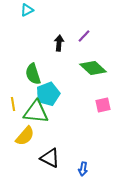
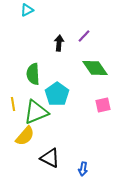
green diamond: moved 2 px right; rotated 12 degrees clockwise
green semicircle: rotated 15 degrees clockwise
cyan pentagon: moved 9 px right; rotated 15 degrees counterclockwise
green triangle: rotated 28 degrees counterclockwise
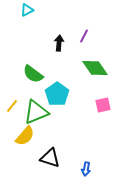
purple line: rotated 16 degrees counterclockwise
green semicircle: rotated 50 degrees counterclockwise
yellow line: moved 1 px left, 2 px down; rotated 48 degrees clockwise
black triangle: rotated 10 degrees counterclockwise
blue arrow: moved 3 px right
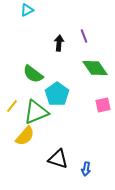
purple line: rotated 48 degrees counterclockwise
black triangle: moved 8 px right, 1 px down
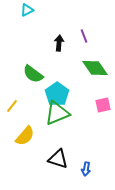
green triangle: moved 21 px right, 1 px down
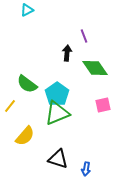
black arrow: moved 8 px right, 10 px down
green semicircle: moved 6 px left, 10 px down
yellow line: moved 2 px left
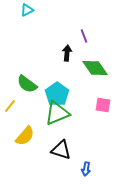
pink square: rotated 21 degrees clockwise
black triangle: moved 3 px right, 9 px up
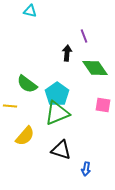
cyan triangle: moved 3 px right, 1 px down; rotated 40 degrees clockwise
yellow line: rotated 56 degrees clockwise
